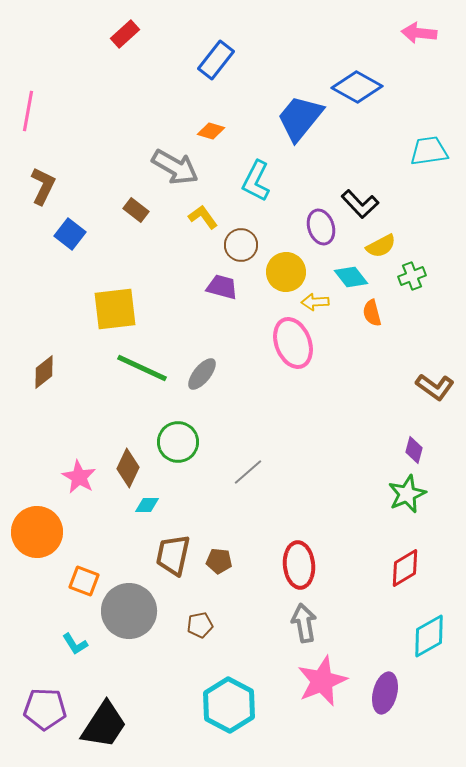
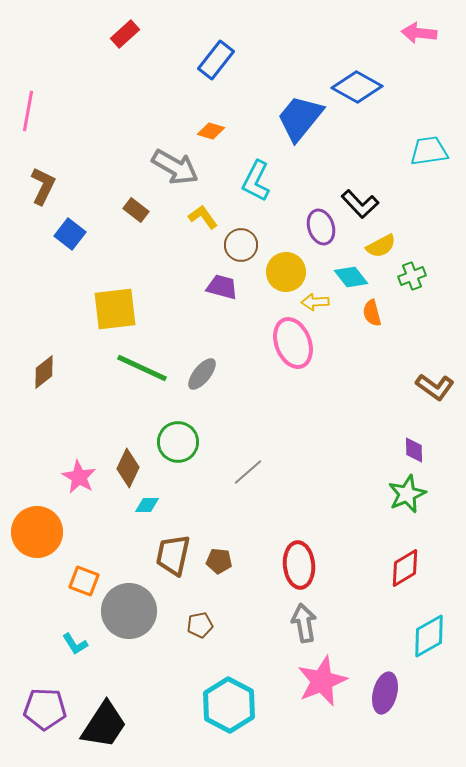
purple diamond at (414, 450): rotated 16 degrees counterclockwise
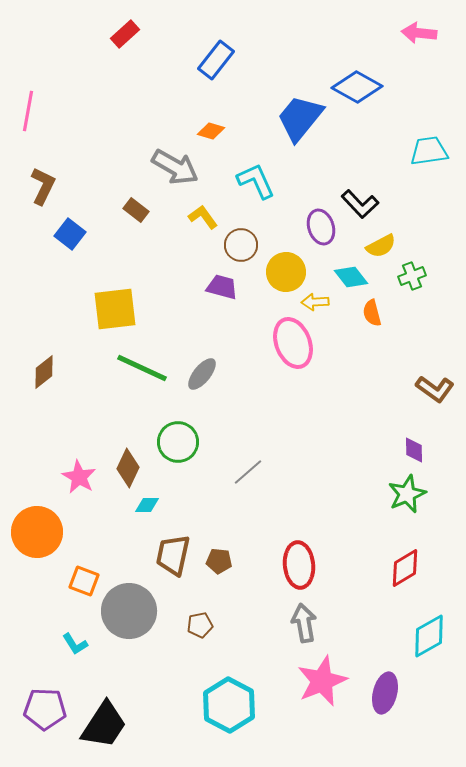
cyan L-shape at (256, 181): rotated 129 degrees clockwise
brown L-shape at (435, 387): moved 2 px down
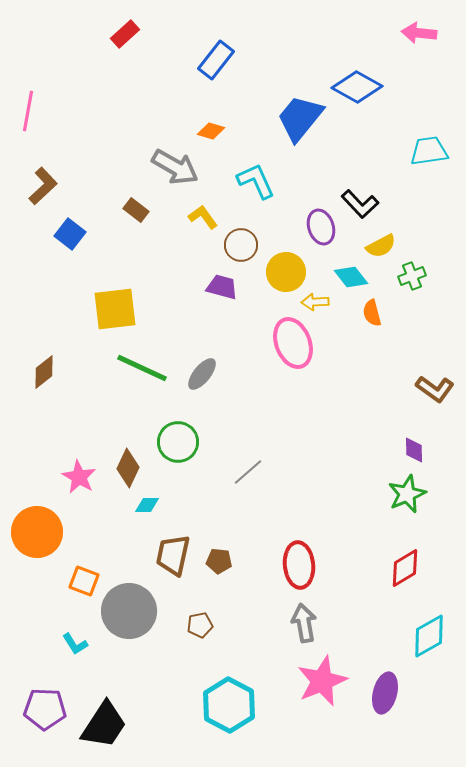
brown L-shape at (43, 186): rotated 21 degrees clockwise
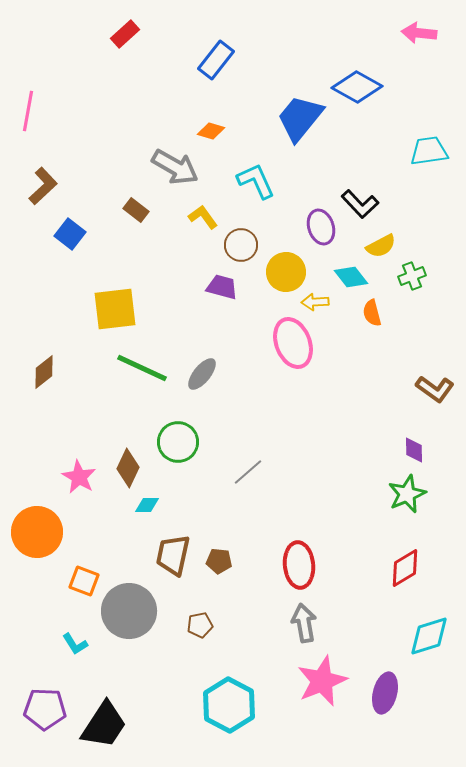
cyan diamond at (429, 636): rotated 12 degrees clockwise
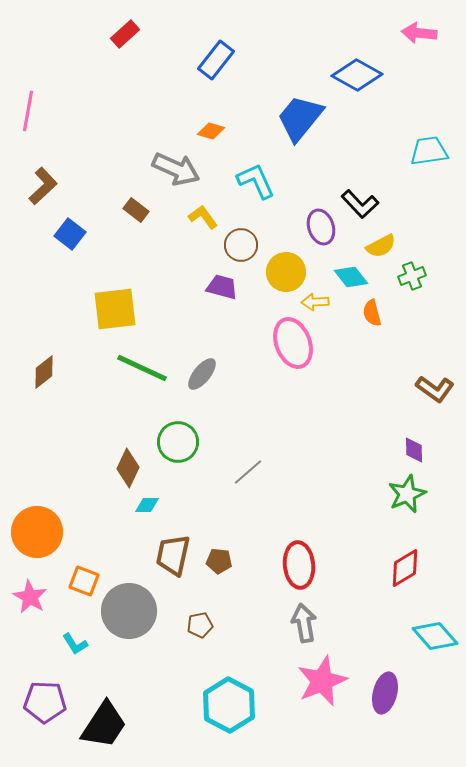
blue diamond at (357, 87): moved 12 px up
gray arrow at (175, 167): moved 1 px right, 2 px down; rotated 6 degrees counterclockwise
pink star at (79, 477): moved 49 px left, 120 px down
cyan diamond at (429, 636): moved 6 px right; rotated 66 degrees clockwise
purple pentagon at (45, 709): moved 7 px up
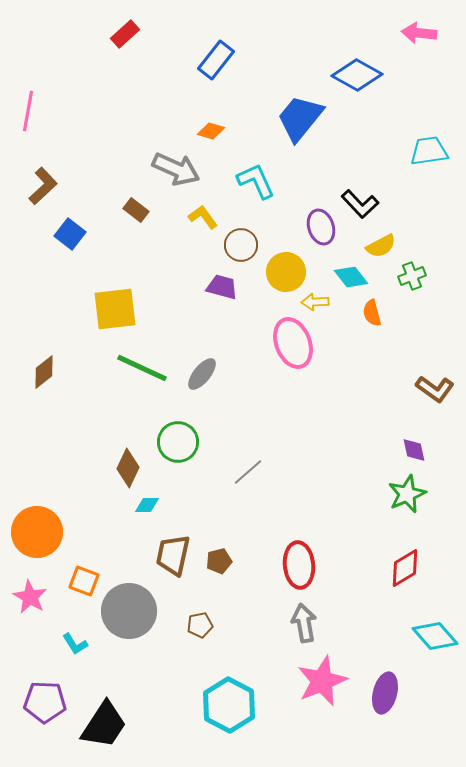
purple diamond at (414, 450): rotated 12 degrees counterclockwise
brown pentagon at (219, 561): rotated 20 degrees counterclockwise
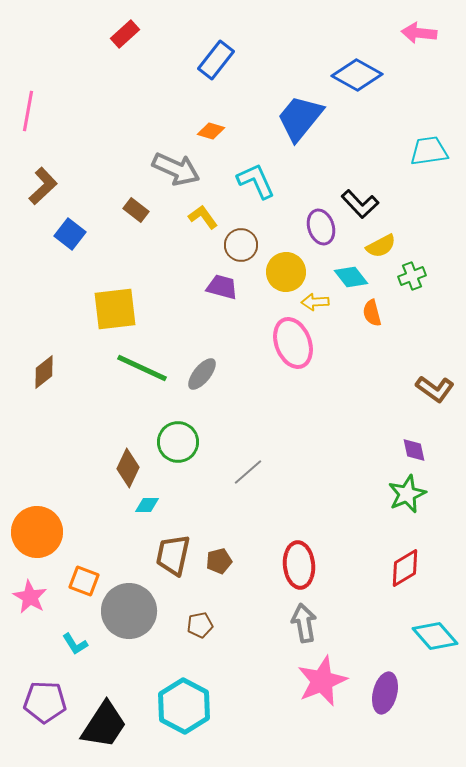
cyan hexagon at (229, 705): moved 45 px left, 1 px down
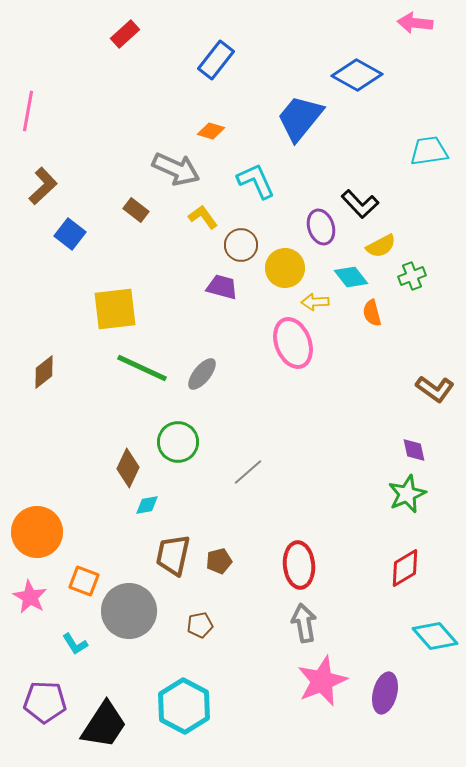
pink arrow at (419, 33): moved 4 px left, 10 px up
yellow circle at (286, 272): moved 1 px left, 4 px up
cyan diamond at (147, 505): rotated 10 degrees counterclockwise
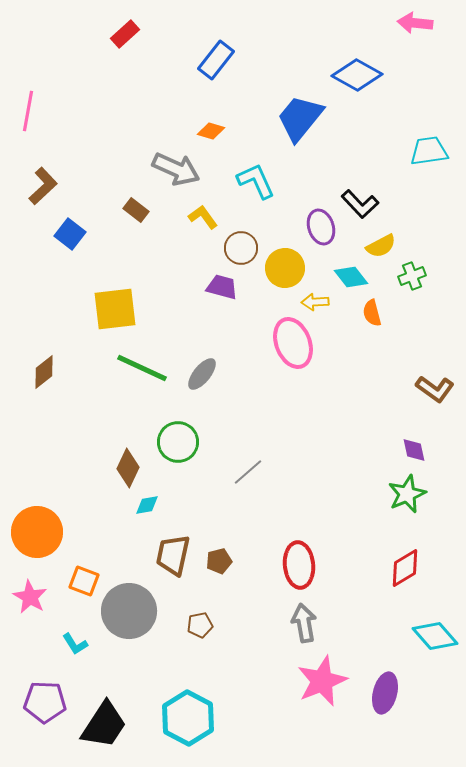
brown circle at (241, 245): moved 3 px down
cyan hexagon at (184, 706): moved 4 px right, 12 px down
